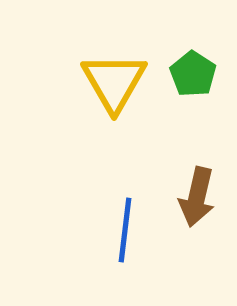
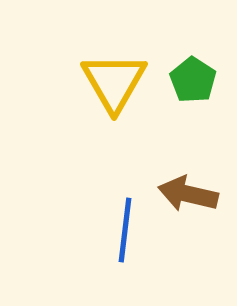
green pentagon: moved 6 px down
brown arrow: moved 9 px left, 3 px up; rotated 90 degrees clockwise
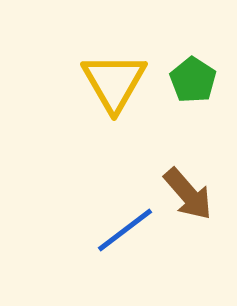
brown arrow: rotated 144 degrees counterclockwise
blue line: rotated 46 degrees clockwise
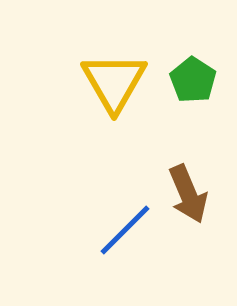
brown arrow: rotated 18 degrees clockwise
blue line: rotated 8 degrees counterclockwise
